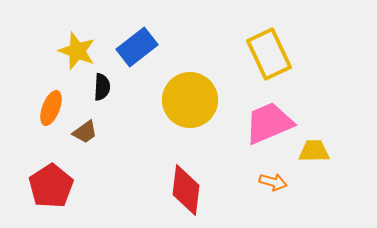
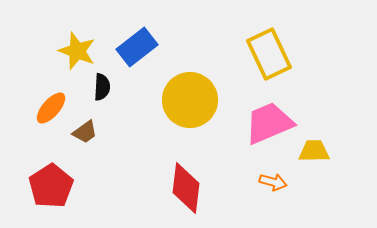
orange ellipse: rotated 20 degrees clockwise
red diamond: moved 2 px up
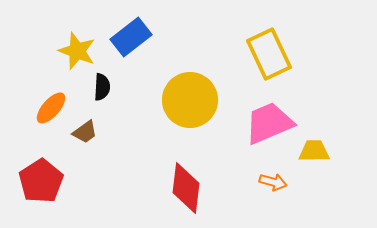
blue rectangle: moved 6 px left, 10 px up
red pentagon: moved 10 px left, 5 px up
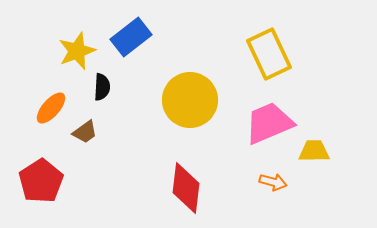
yellow star: rotated 30 degrees clockwise
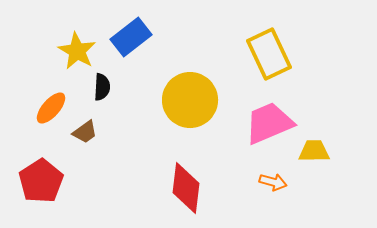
yellow star: rotated 21 degrees counterclockwise
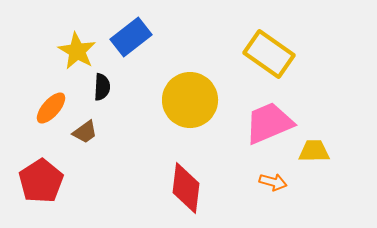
yellow rectangle: rotated 30 degrees counterclockwise
